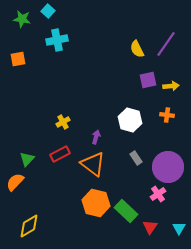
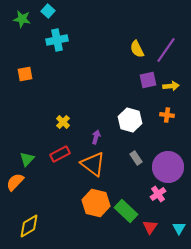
purple line: moved 6 px down
orange square: moved 7 px right, 15 px down
yellow cross: rotated 16 degrees counterclockwise
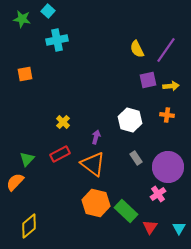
yellow diamond: rotated 10 degrees counterclockwise
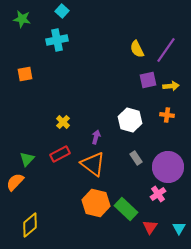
cyan square: moved 14 px right
green rectangle: moved 2 px up
yellow diamond: moved 1 px right, 1 px up
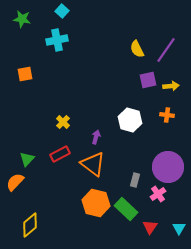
gray rectangle: moved 1 px left, 22 px down; rotated 48 degrees clockwise
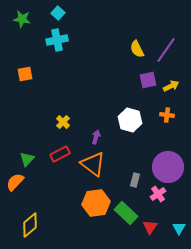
cyan square: moved 4 px left, 2 px down
yellow arrow: rotated 21 degrees counterclockwise
orange hexagon: rotated 20 degrees counterclockwise
green rectangle: moved 4 px down
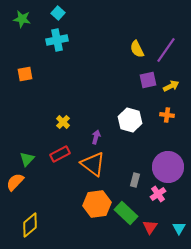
orange hexagon: moved 1 px right, 1 px down
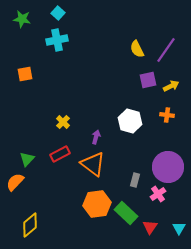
white hexagon: moved 1 px down
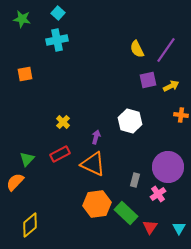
orange cross: moved 14 px right
orange triangle: rotated 12 degrees counterclockwise
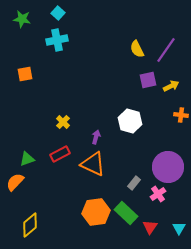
green triangle: rotated 28 degrees clockwise
gray rectangle: moved 1 px left, 3 px down; rotated 24 degrees clockwise
orange hexagon: moved 1 px left, 8 px down
